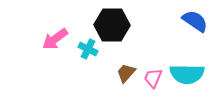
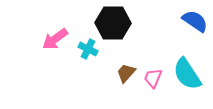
black hexagon: moved 1 px right, 2 px up
cyan semicircle: rotated 56 degrees clockwise
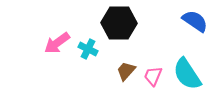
black hexagon: moved 6 px right
pink arrow: moved 2 px right, 4 px down
brown trapezoid: moved 2 px up
pink trapezoid: moved 2 px up
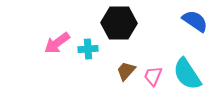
cyan cross: rotated 30 degrees counterclockwise
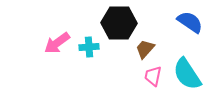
blue semicircle: moved 5 px left, 1 px down
cyan cross: moved 1 px right, 2 px up
brown trapezoid: moved 19 px right, 22 px up
pink trapezoid: rotated 10 degrees counterclockwise
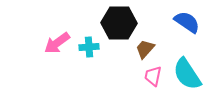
blue semicircle: moved 3 px left
